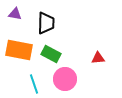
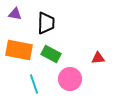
pink circle: moved 5 px right
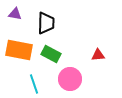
red triangle: moved 3 px up
